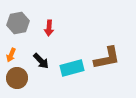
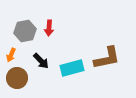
gray hexagon: moved 7 px right, 8 px down
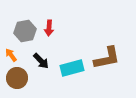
orange arrow: rotated 120 degrees clockwise
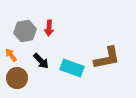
cyan rectangle: rotated 35 degrees clockwise
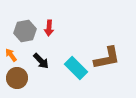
cyan rectangle: moved 4 px right; rotated 25 degrees clockwise
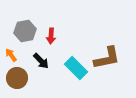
red arrow: moved 2 px right, 8 px down
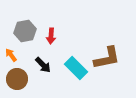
black arrow: moved 2 px right, 4 px down
brown circle: moved 1 px down
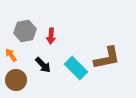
brown circle: moved 1 px left, 1 px down
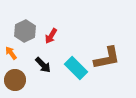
gray hexagon: rotated 15 degrees counterclockwise
red arrow: rotated 28 degrees clockwise
orange arrow: moved 2 px up
brown circle: moved 1 px left
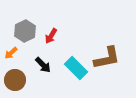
orange arrow: rotated 96 degrees counterclockwise
